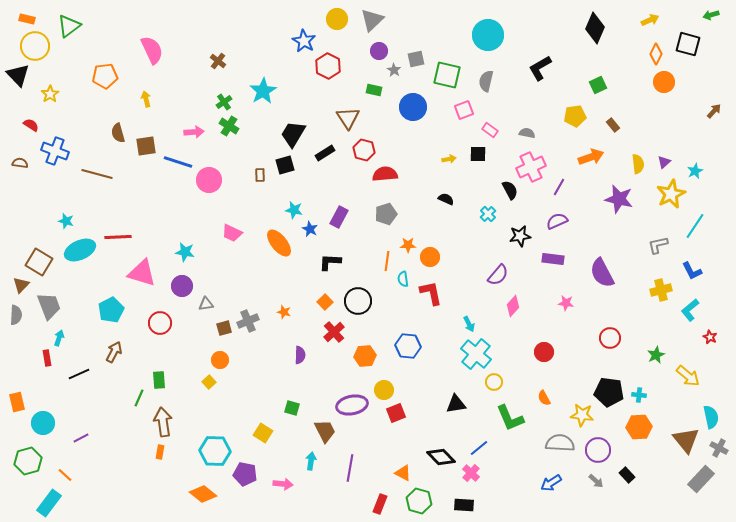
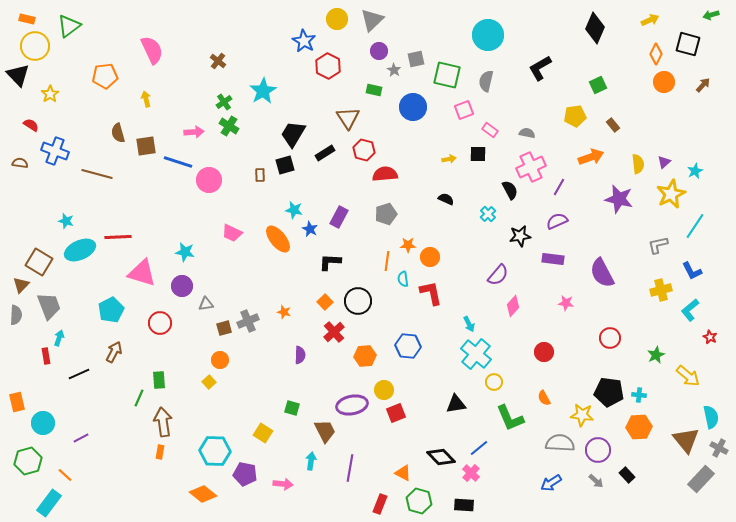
brown arrow at (714, 111): moved 11 px left, 26 px up
orange ellipse at (279, 243): moved 1 px left, 4 px up
red rectangle at (47, 358): moved 1 px left, 2 px up
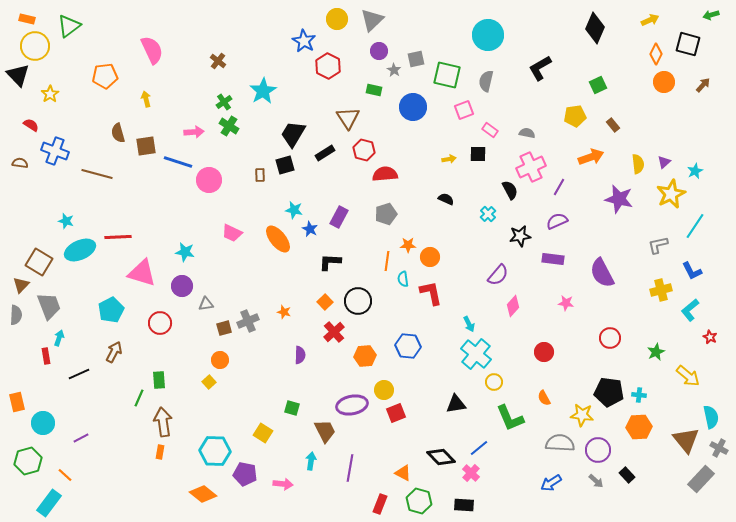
green star at (656, 355): moved 3 px up
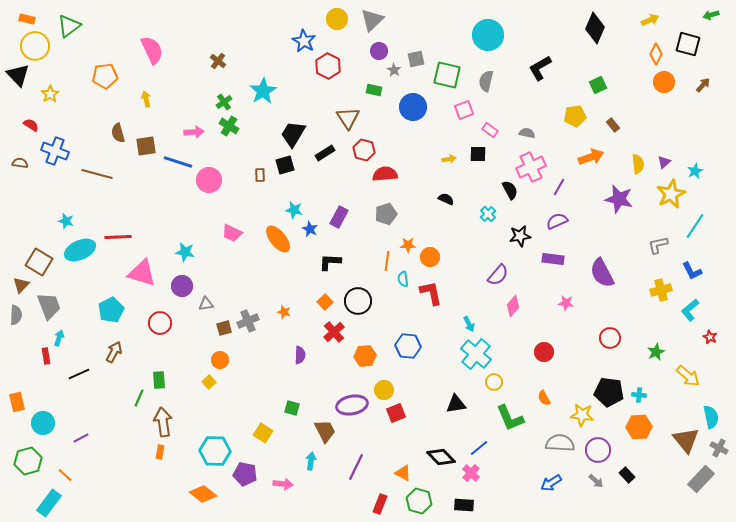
purple line at (350, 468): moved 6 px right, 1 px up; rotated 16 degrees clockwise
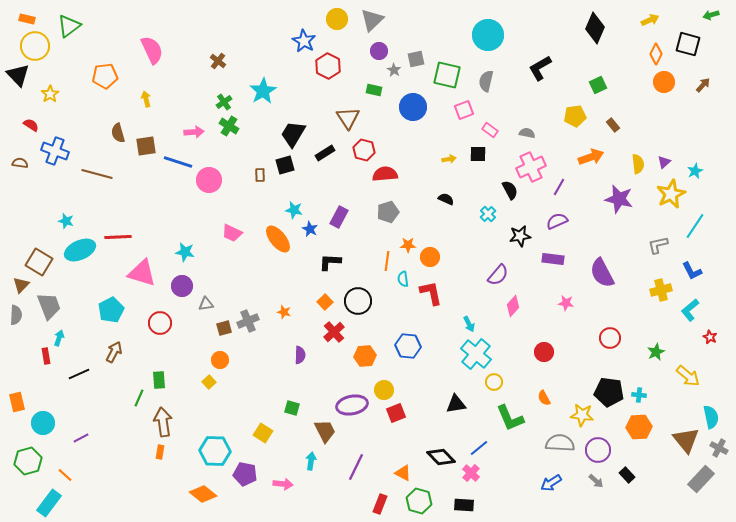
gray pentagon at (386, 214): moved 2 px right, 2 px up
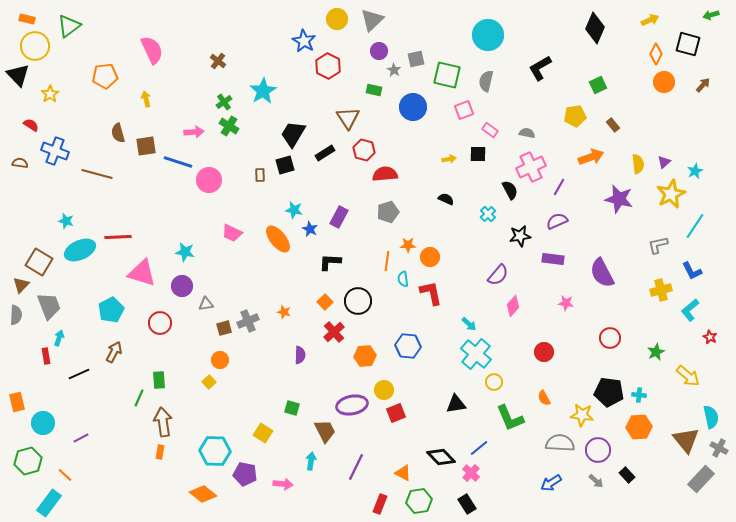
cyan arrow at (469, 324): rotated 21 degrees counterclockwise
green hexagon at (419, 501): rotated 25 degrees counterclockwise
black rectangle at (464, 505): moved 3 px right, 1 px up; rotated 54 degrees clockwise
